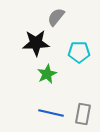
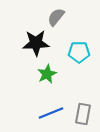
blue line: rotated 35 degrees counterclockwise
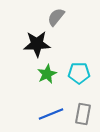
black star: moved 1 px right, 1 px down
cyan pentagon: moved 21 px down
blue line: moved 1 px down
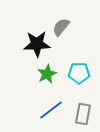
gray semicircle: moved 5 px right, 10 px down
blue line: moved 4 px up; rotated 15 degrees counterclockwise
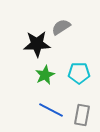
gray semicircle: rotated 18 degrees clockwise
green star: moved 2 px left, 1 px down
blue line: rotated 65 degrees clockwise
gray rectangle: moved 1 px left, 1 px down
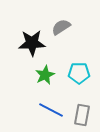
black star: moved 5 px left, 1 px up
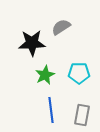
blue line: rotated 55 degrees clockwise
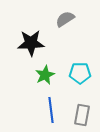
gray semicircle: moved 4 px right, 8 px up
black star: moved 1 px left
cyan pentagon: moved 1 px right
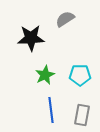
black star: moved 5 px up
cyan pentagon: moved 2 px down
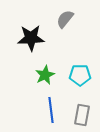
gray semicircle: rotated 18 degrees counterclockwise
